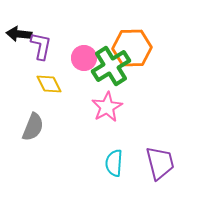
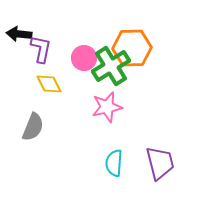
purple L-shape: moved 3 px down
pink star: rotated 16 degrees clockwise
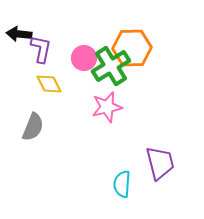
cyan semicircle: moved 8 px right, 21 px down
